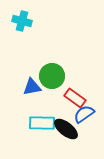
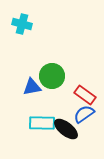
cyan cross: moved 3 px down
red rectangle: moved 10 px right, 3 px up
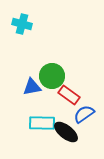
red rectangle: moved 16 px left
black ellipse: moved 3 px down
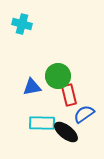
green circle: moved 6 px right
red rectangle: rotated 40 degrees clockwise
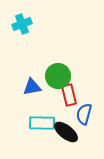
cyan cross: rotated 36 degrees counterclockwise
blue semicircle: rotated 40 degrees counterclockwise
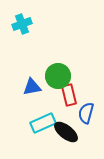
blue semicircle: moved 2 px right, 1 px up
cyan rectangle: moved 1 px right; rotated 25 degrees counterclockwise
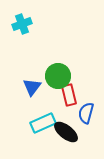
blue triangle: rotated 42 degrees counterclockwise
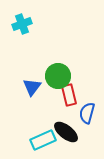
blue semicircle: moved 1 px right
cyan rectangle: moved 17 px down
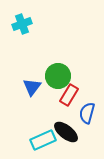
red rectangle: rotated 45 degrees clockwise
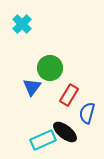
cyan cross: rotated 24 degrees counterclockwise
green circle: moved 8 px left, 8 px up
black ellipse: moved 1 px left
